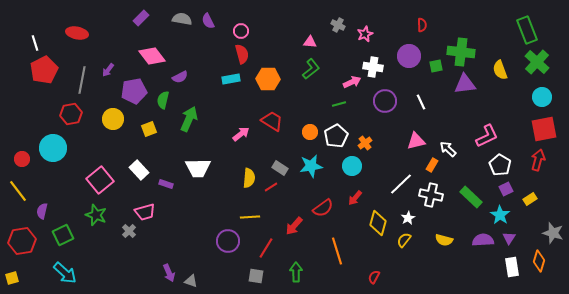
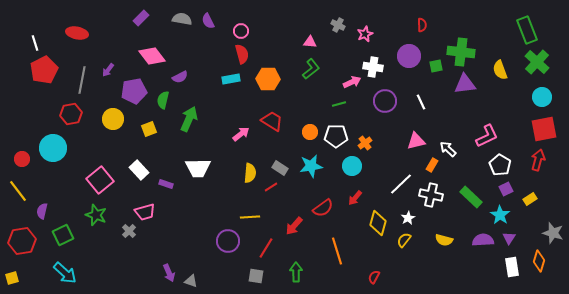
white pentagon at (336, 136): rotated 30 degrees clockwise
yellow semicircle at (249, 178): moved 1 px right, 5 px up
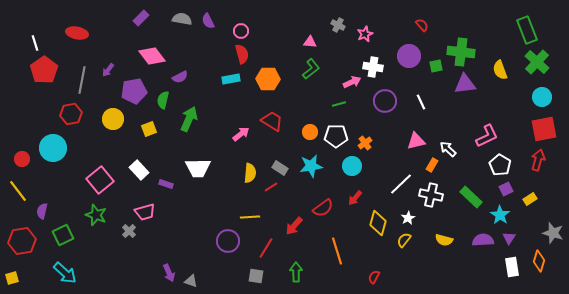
red semicircle at (422, 25): rotated 40 degrees counterclockwise
red pentagon at (44, 70): rotated 8 degrees counterclockwise
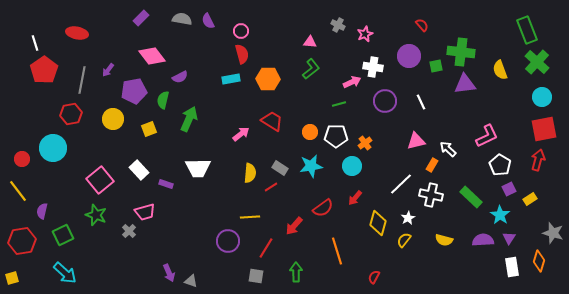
purple square at (506, 189): moved 3 px right
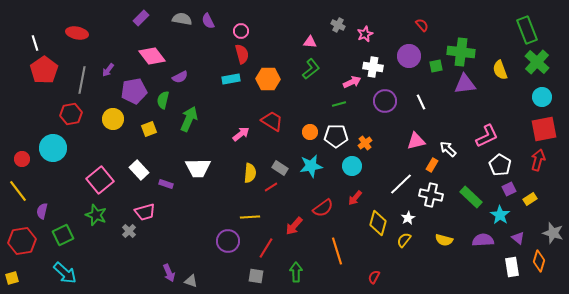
purple triangle at (509, 238): moved 9 px right; rotated 24 degrees counterclockwise
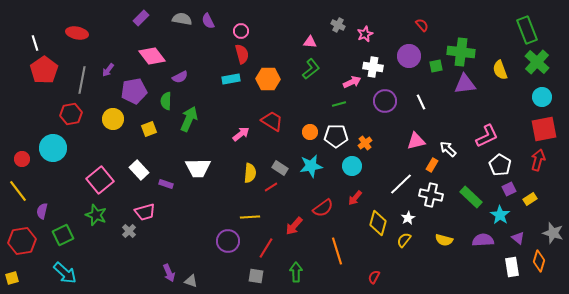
green semicircle at (163, 100): moved 3 px right, 1 px down; rotated 12 degrees counterclockwise
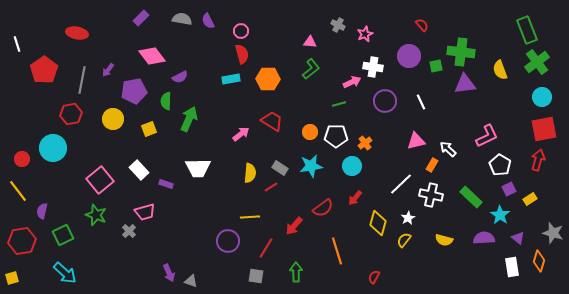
white line at (35, 43): moved 18 px left, 1 px down
green cross at (537, 62): rotated 10 degrees clockwise
purple semicircle at (483, 240): moved 1 px right, 2 px up
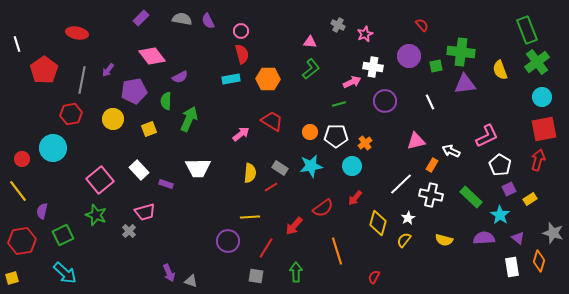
white line at (421, 102): moved 9 px right
white arrow at (448, 149): moved 3 px right, 2 px down; rotated 18 degrees counterclockwise
